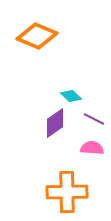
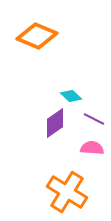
orange cross: rotated 33 degrees clockwise
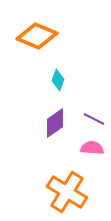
cyan diamond: moved 13 px left, 16 px up; rotated 65 degrees clockwise
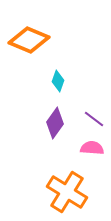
orange diamond: moved 8 px left, 4 px down
cyan diamond: moved 1 px down
purple line: rotated 10 degrees clockwise
purple diamond: rotated 20 degrees counterclockwise
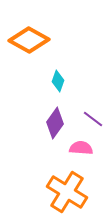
orange diamond: rotated 6 degrees clockwise
purple line: moved 1 px left
pink semicircle: moved 11 px left
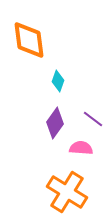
orange diamond: rotated 54 degrees clockwise
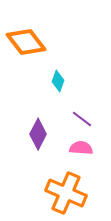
orange diamond: moved 3 px left, 2 px down; rotated 30 degrees counterclockwise
purple line: moved 11 px left
purple diamond: moved 17 px left, 11 px down; rotated 8 degrees counterclockwise
orange cross: moved 1 px left, 1 px down; rotated 9 degrees counterclockwise
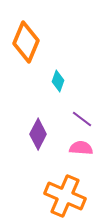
orange diamond: rotated 60 degrees clockwise
orange cross: moved 1 px left, 3 px down
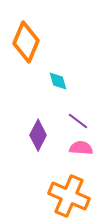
cyan diamond: rotated 35 degrees counterclockwise
purple line: moved 4 px left, 2 px down
purple diamond: moved 1 px down
orange cross: moved 4 px right
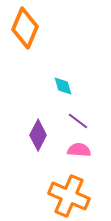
orange diamond: moved 1 px left, 14 px up
cyan diamond: moved 5 px right, 5 px down
pink semicircle: moved 2 px left, 2 px down
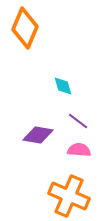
purple diamond: rotated 72 degrees clockwise
